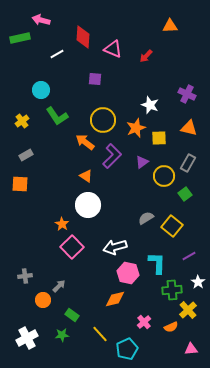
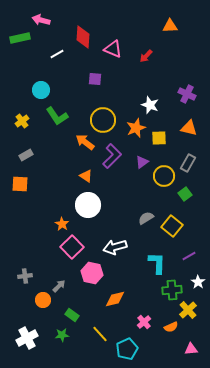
pink hexagon at (128, 273): moved 36 px left
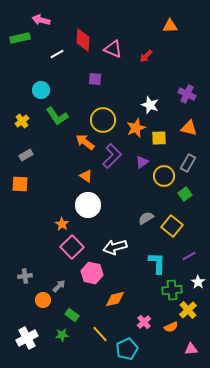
red diamond at (83, 37): moved 3 px down
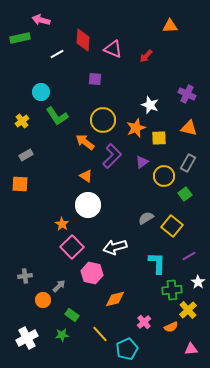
cyan circle at (41, 90): moved 2 px down
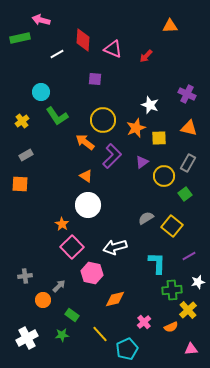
white star at (198, 282): rotated 24 degrees clockwise
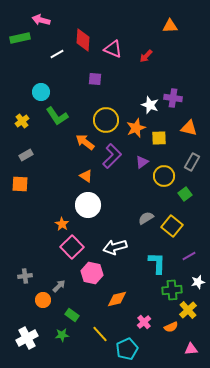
purple cross at (187, 94): moved 14 px left, 4 px down; rotated 18 degrees counterclockwise
yellow circle at (103, 120): moved 3 px right
gray rectangle at (188, 163): moved 4 px right, 1 px up
orange diamond at (115, 299): moved 2 px right
